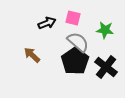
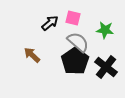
black arrow: moved 3 px right; rotated 18 degrees counterclockwise
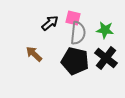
gray semicircle: moved 9 px up; rotated 55 degrees clockwise
brown arrow: moved 2 px right, 1 px up
black pentagon: rotated 24 degrees counterclockwise
black cross: moved 9 px up
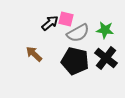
pink square: moved 7 px left, 1 px down
gray semicircle: rotated 55 degrees clockwise
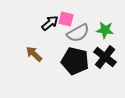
black cross: moved 1 px left, 1 px up
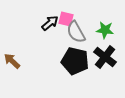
gray semicircle: moved 2 px left, 1 px up; rotated 90 degrees clockwise
brown arrow: moved 22 px left, 7 px down
